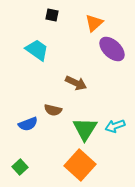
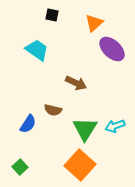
blue semicircle: rotated 36 degrees counterclockwise
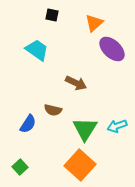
cyan arrow: moved 2 px right
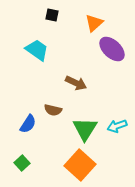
green square: moved 2 px right, 4 px up
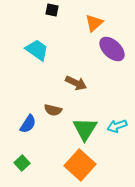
black square: moved 5 px up
